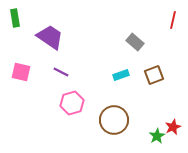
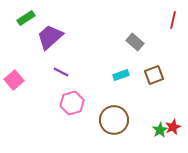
green rectangle: moved 11 px right; rotated 66 degrees clockwise
purple trapezoid: rotated 76 degrees counterclockwise
pink square: moved 7 px left, 8 px down; rotated 36 degrees clockwise
green star: moved 3 px right, 6 px up
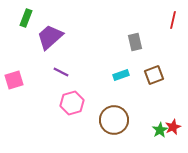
green rectangle: rotated 36 degrees counterclockwise
gray rectangle: rotated 36 degrees clockwise
pink square: rotated 24 degrees clockwise
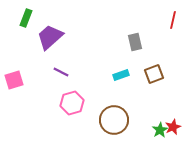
brown square: moved 1 px up
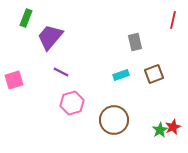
purple trapezoid: rotated 8 degrees counterclockwise
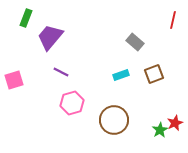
gray rectangle: rotated 36 degrees counterclockwise
red star: moved 2 px right, 4 px up
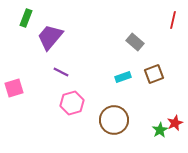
cyan rectangle: moved 2 px right, 2 px down
pink square: moved 8 px down
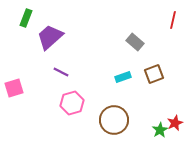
purple trapezoid: rotated 8 degrees clockwise
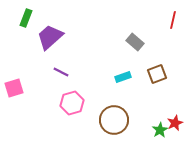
brown square: moved 3 px right
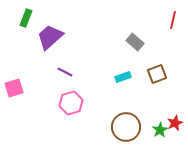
purple line: moved 4 px right
pink hexagon: moved 1 px left
brown circle: moved 12 px right, 7 px down
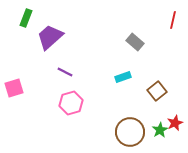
brown square: moved 17 px down; rotated 18 degrees counterclockwise
brown circle: moved 4 px right, 5 px down
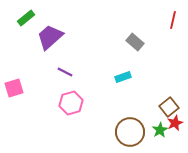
green rectangle: rotated 30 degrees clockwise
brown square: moved 12 px right, 16 px down
